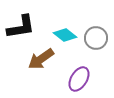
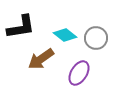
purple ellipse: moved 6 px up
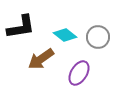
gray circle: moved 2 px right, 1 px up
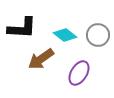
black L-shape: moved 1 px right, 1 px down; rotated 12 degrees clockwise
gray circle: moved 2 px up
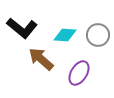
black L-shape: rotated 36 degrees clockwise
cyan diamond: rotated 35 degrees counterclockwise
brown arrow: rotated 76 degrees clockwise
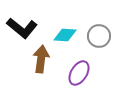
gray circle: moved 1 px right, 1 px down
brown arrow: rotated 56 degrees clockwise
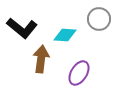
gray circle: moved 17 px up
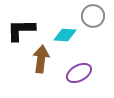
gray circle: moved 6 px left, 3 px up
black L-shape: moved 1 px left, 2 px down; rotated 140 degrees clockwise
purple ellipse: rotated 30 degrees clockwise
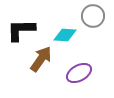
brown arrow: rotated 28 degrees clockwise
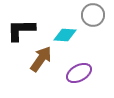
gray circle: moved 1 px up
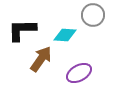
black L-shape: moved 1 px right
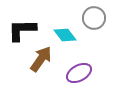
gray circle: moved 1 px right, 3 px down
cyan diamond: rotated 50 degrees clockwise
